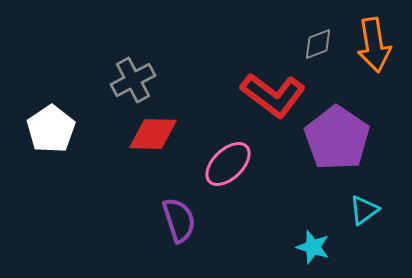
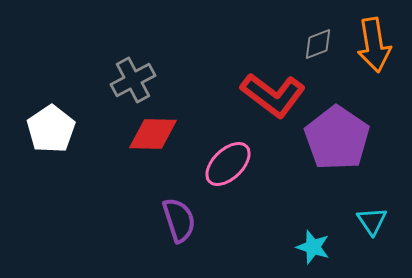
cyan triangle: moved 8 px right, 11 px down; rotated 28 degrees counterclockwise
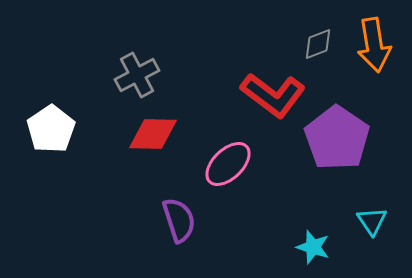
gray cross: moved 4 px right, 5 px up
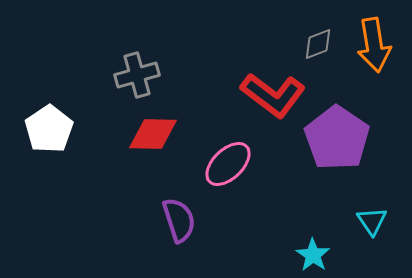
gray cross: rotated 12 degrees clockwise
white pentagon: moved 2 px left
cyan star: moved 8 px down; rotated 16 degrees clockwise
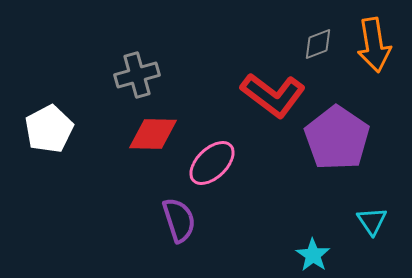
white pentagon: rotated 6 degrees clockwise
pink ellipse: moved 16 px left, 1 px up
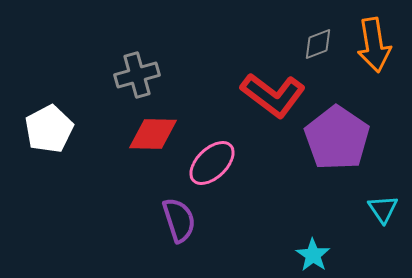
cyan triangle: moved 11 px right, 12 px up
